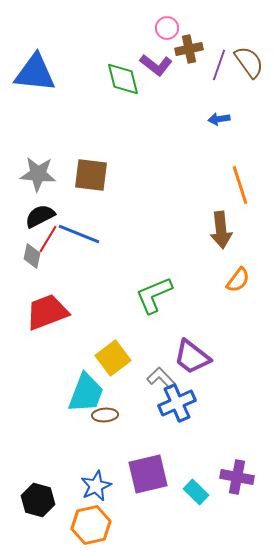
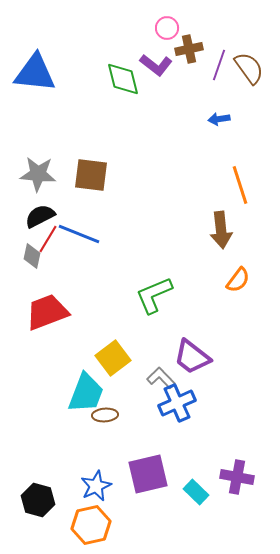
brown semicircle: moved 6 px down
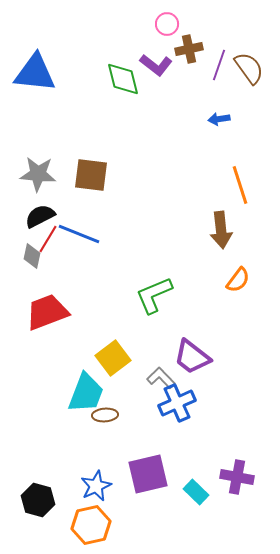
pink circle: moved 4 px up
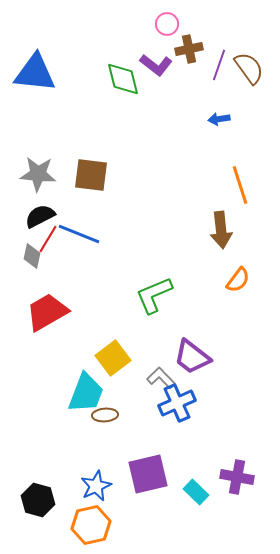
red trapezoid: rotated 9 degrees counterclockwise
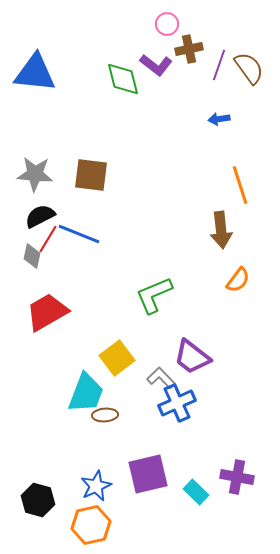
gray star: moved 3 px left
yellow square: moved 4 px right
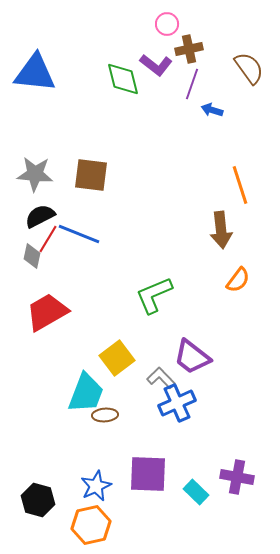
purple line: moved 27 px left, 19 px down
blue arrow: moved 7 px left, 9 px up; rotated 25 degrees clockwise
purple square: rotated 15 degrees clockwise
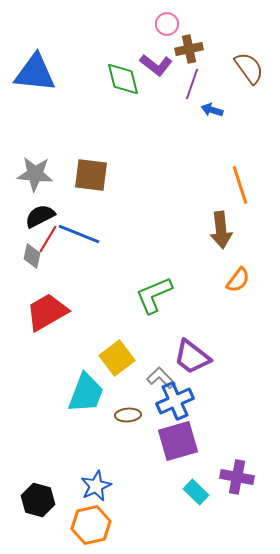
blue cross: moved 2 px left, 2 px up
brown ellipse: moved 23 px right
purple square: moved 30 px right, 33 px up; rotated 18 degrees counterclockwise
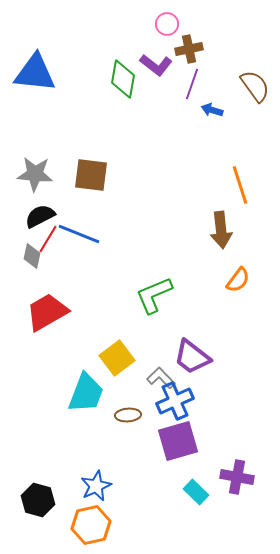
brown semicircle: moved 6 px right, 18 px down
green diamond: rotated 24 degrees clockwise
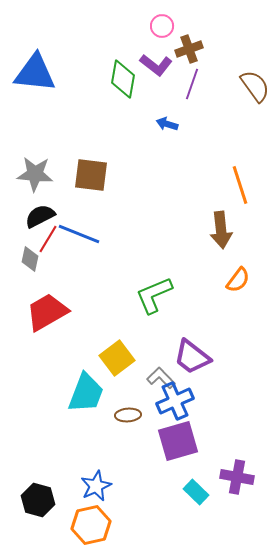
pink circle: moved 5 px left, 2 px down
brown cross: rotated 8 degrees counterclockwise
blue arrow: moved 45 px left, 14 px down
gray diamond: moved 2 px left, 3 px down
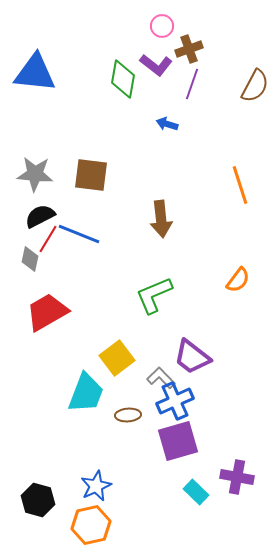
brown semicircle: rotated 64 degrees clockwise
brown arrow: moved 60 px left, 11 px up
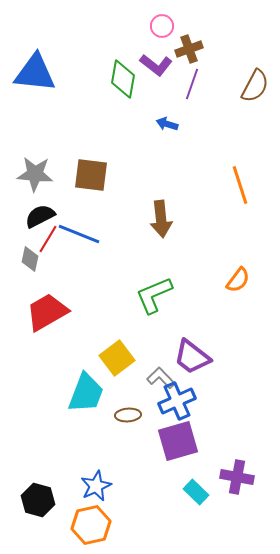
blue cross: moved 2 px right
